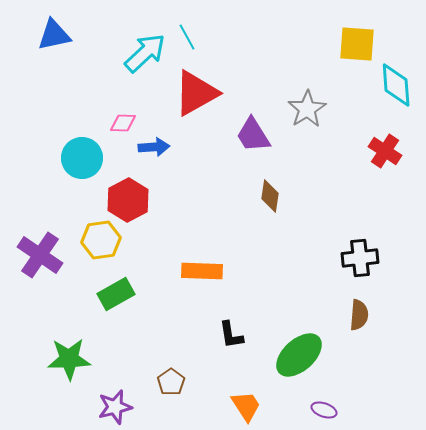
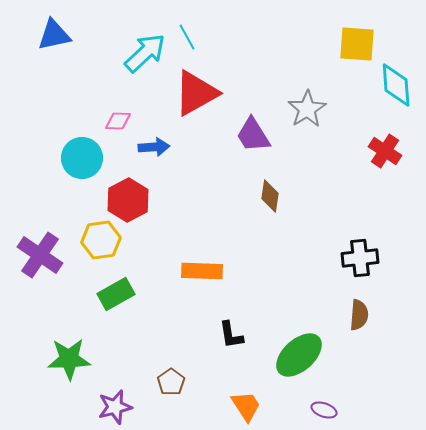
pink diamond: moved 5 px left, 2 px up
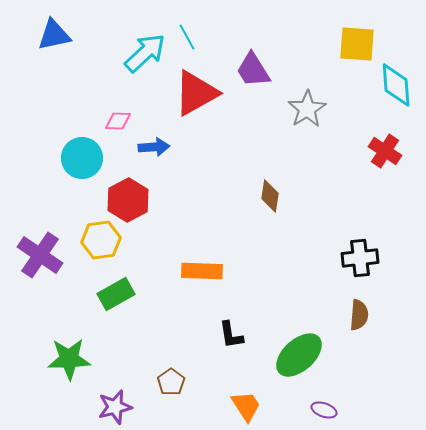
purple trapezoid: moved 65 px up
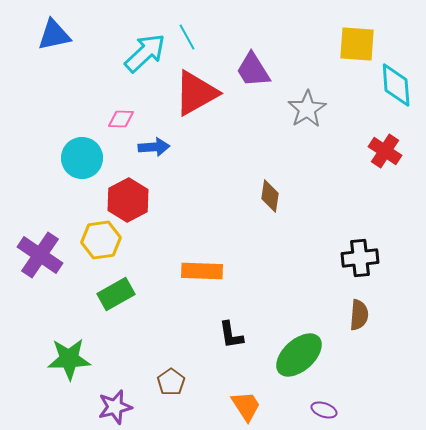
pink diamond: moved 3 px right, 2 px up
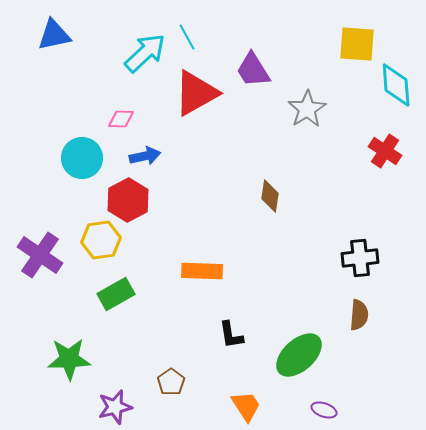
blue arrow: moved 9 px left, 9 px down; rotated 8 degrees counterclockwise
